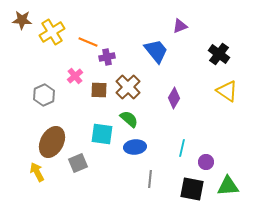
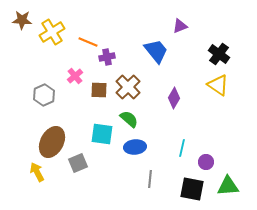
yellow triangle: moved 9 px left, 6 px up
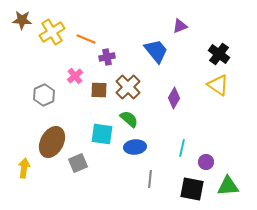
orange line: moved 2 px left, 3 px up
yellow arrow: moved 13 px left, 4 px up; rotated 36 degrees clockwise
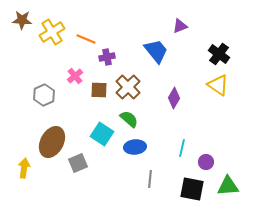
cyan square: rotated 25 degrees clockwise
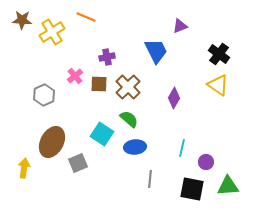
orange line: moved 22 px up
blue trapezoid: rotated 12 degrees clockwise
brown square: moved 6 px up
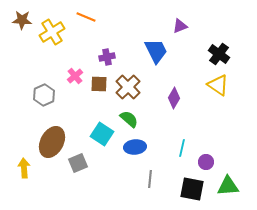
yellow arrow: rotated 12 degrees counterclockwise
